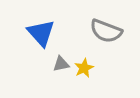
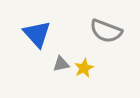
blue triangle: moved 4 px left, 1 px down
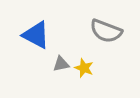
blue triangle: moved 1 px left, 1 px down; rotated 20 degrees counterclockwise
yellow star: rotated 24 degrees counterclockwise
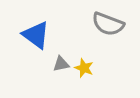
gray semicircle: moved 2 px right, 7 px up
blue triangle: rotated 8 degrees clockwise
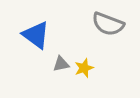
yellow star: rotated 30 degrees clockwise
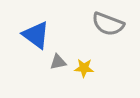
gray triangle: moved 3 px left, 2 px up
yellow star: rotated 24 degrees clockwise
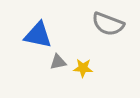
blue triangle: moved 2 px right; rotated 24 degrees counterclockwise
yellow star: moved 1 px left
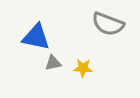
blue triangle: moved 2 px left, 2 px down
gray triangle: moved 5 px left, 1 px down
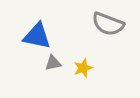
blue triangle: moved 1 px right, 1 px up
yellow star: rotated 24 degrees counterclockwise
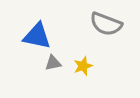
gray semicircle: moved 2 px left
yellow star: moved 2 px up
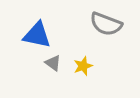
blue triangle: moved 1 px up
gray triangle: rotated 48 degrees clockwise
